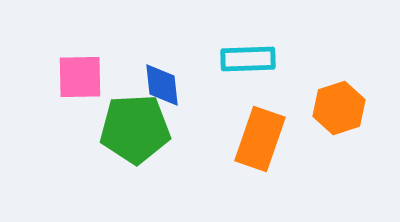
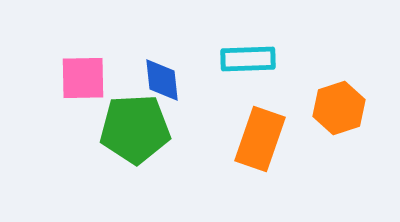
pink square: moved 3 px right, 1 px down
blue diamond: moved 5 px up
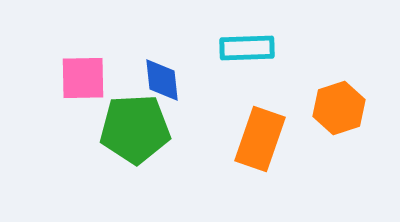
cyan rectangle: moved 1 px left, 11 px up
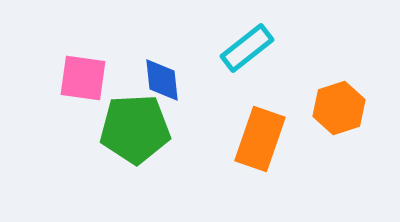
cyan rectangle: rotated 36 degrees counterclockwise
pink square: rotated 9 degrees clockwise
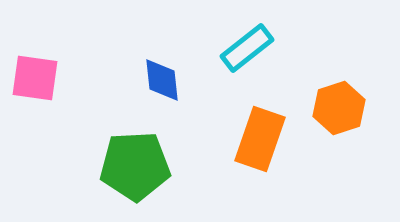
pink square: moved 48 px left
green pentagon: moved 37 px down
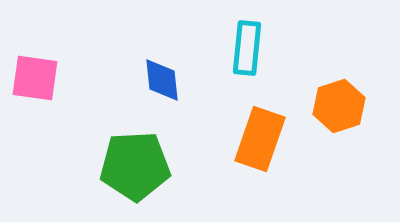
cyan rectangle: rotated 46 degrees counterclockwise
orange hexagon: moved 2 px up
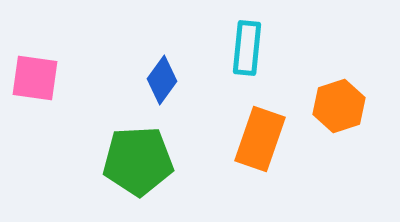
blue diamond: rotated 42 degrees clockwise
green pentagon: moved 3 px right, 5 px up
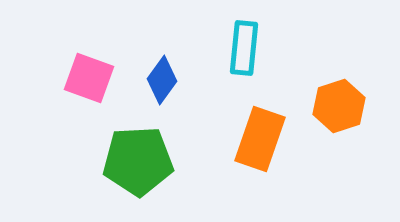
cyan rectangle: moved 3 px left
pink square: moved 54 px right; rotated 12 degrees clockwise
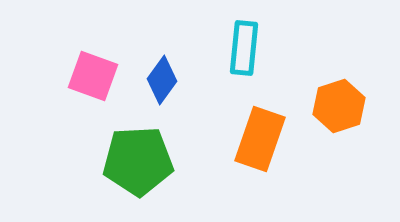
pink square: moved 4 px right, 2 px up
